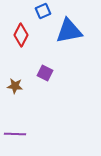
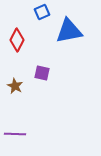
blue square: moved 1 px left, 1 px down
red diamond: moved 4 px left, 5 px down
purple square: moved 3 px left; rotated 14 degrees counterclockwise
brown star: rotated 21 degrees clockwise
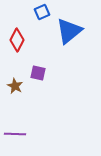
blue triangle: rotated 28 degrees counterclockwise
purple square: moved 4 px left
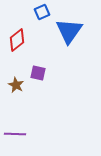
blue triangle: rotated 16 degrees counterclockwise
red diamond: rotated 25 degrees clockwise
brown star: moved 1 px right, 1 px up
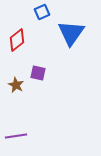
blue triangle: moved 2 px right, 2 px down
purple line: moved 1 px right, 2 px down; rotated 10 degrees counterclockwise
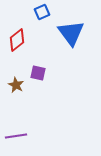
blue triangle: rotated 12 degrees counterclockwise
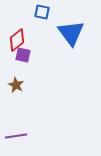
blue square: rotated 35 degrees clockwise
purple square: moved 15 px left, 18 px up
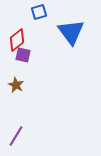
blue square: moved 3 px left; rotated 28 degrees counterclockwise
blue triangle: moved 1 px up
purple line: rotated 50 degrees counterclockwise
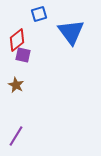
blue square: moved 2 px down
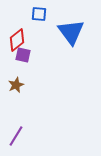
blue square: rotated 21 degrees clockwise
brown star: rotated 21 degrees clockwise
